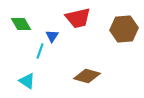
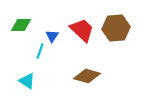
red trapezoid: moved 4 px right, 12 px down; rotated 124 degrees counterclockwise
green diamond: moved 1 px down; rotated 60 degrees counterclockwise
brown hexagon: moved 8 px left, 1 px up
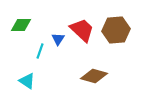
brown hexagon: moved 2 px down
blue triangle: moved 6 px right, 3 px down
brown diamond: moved 7 px right
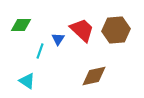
brown diamond: rotated 28 degrees counterclockwise
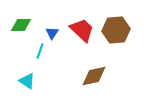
blue triangle: moved 6 px left, 6 px up
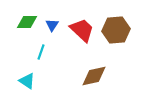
green diamond: moved 6 px right, 3 px up
blue triangle: moved 8 px up
cyan line: moved 1 px right, 1 px down
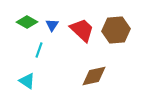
green diamond: rotated 30 degrees clockwise
cyan line: moved 2 px left, 2 px up
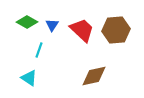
cyan triangle: moved 2 px right, 3 px up
